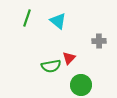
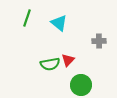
cyan triangle: moved 1 px right, 2 px down
red triangle: moved 1 px left, 2 px down
green semicircle: moved 1 px left, 2 px up
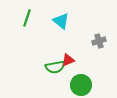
cyan triangle: moved 2 px right, 2 px up
gray cross: rotated 16 degrees counterclockwise
red triangle: rotated 24 degrees clockwise
green semicircle: moved 5 px right, 3 px down
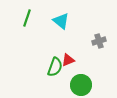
green semicircle: rotated 60 degrees counterclockwise
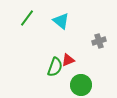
green line: rotated 18 degrees clockwise
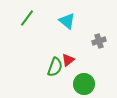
cyan triangle: moved 6 px right
red triangle: rotated 16 degrees counterclockwise
green circle: moved 3 px right, 1 px up
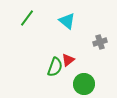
gray cross: moved 1 px right, 1 px down
